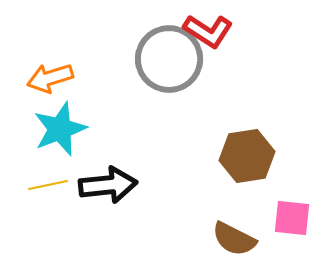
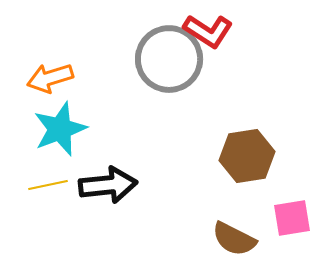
pink square: rotated 15 degrees counterclockwise
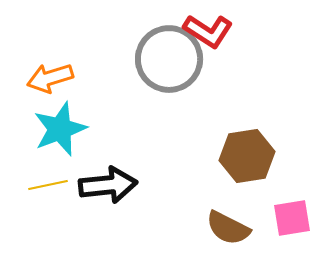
brown semicircle: moved 6 px left, 11 px up
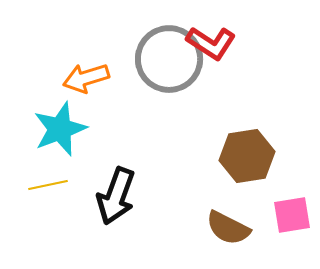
red L-shape: moved 3 px right, 12 px down
orange arrow: moved 36 px right
black arrow: moved 8 px right, 11 px down; rotated 116 degrees clockwise
pink square: moved 3 px up
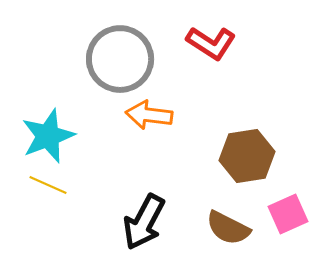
gray circle: moved 49 px left
orange arrow: moved 63 px right, 37 px down; rotated 24 degrees clockwise
cyan star: moved 12 px left, 7 px down
yellow line: rotated 36 degrees clockwise
black arrow: moved 28 px right, 26 px down; rotated 8 degrees clockwise
pink square: moved 4 px left, 1 px up; rotated 15 degrees counterclockwise
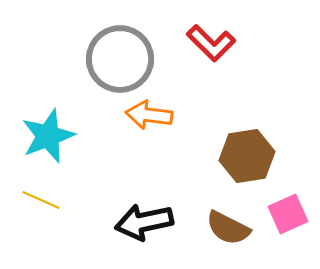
red L-shape: rotated 12 degrees clockwise
yellow line: moved 7 px left, 15 px down
black arrow: rotated 50 degrees clockwise
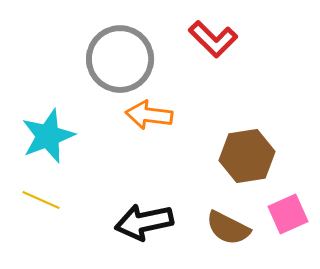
red L-shape: moved 2 px right, 4 px up
